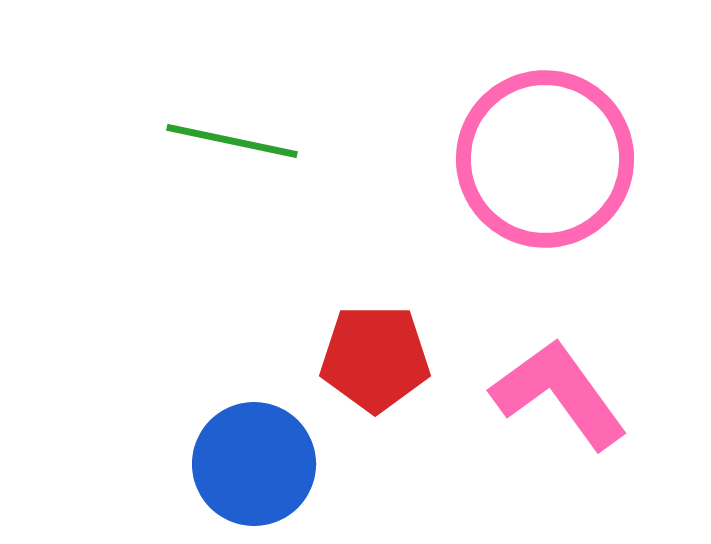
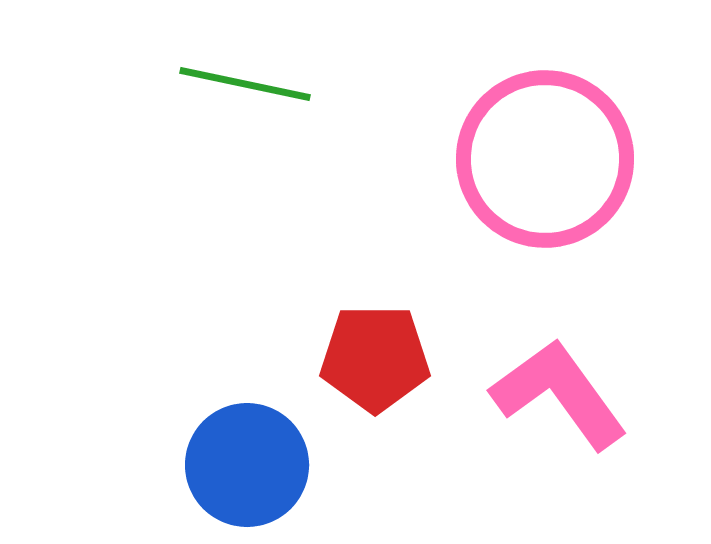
green line: moved 13 px right, 57 px up
blue circle: moved 7 px left, 1 px down
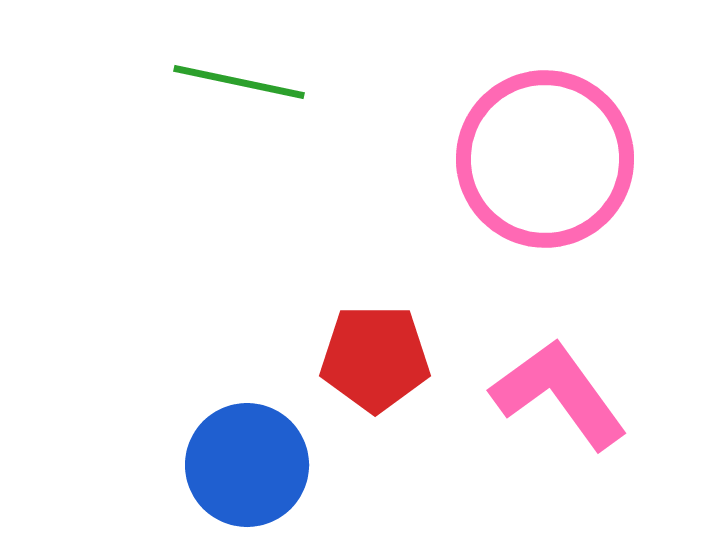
green line: moved 6 px left, 2 px up
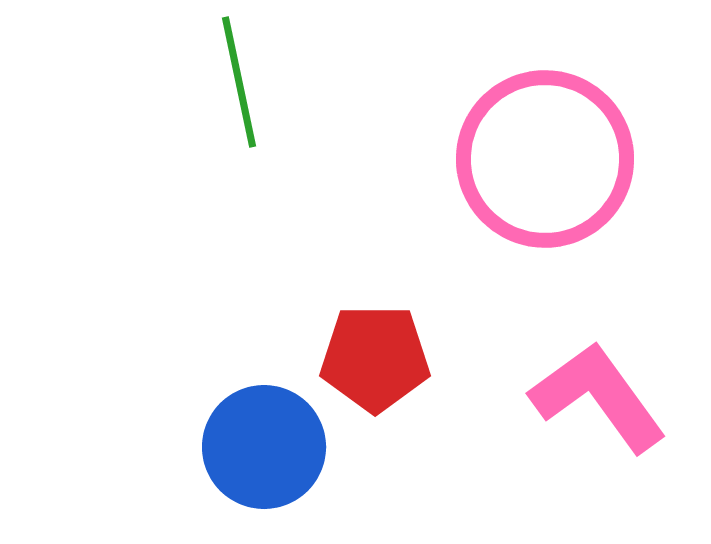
green line: rotated 66 degrees clockwise
pink L-shape: moved 39 px right, 3 px down
blue circle: moved 17 px right, 18 px up
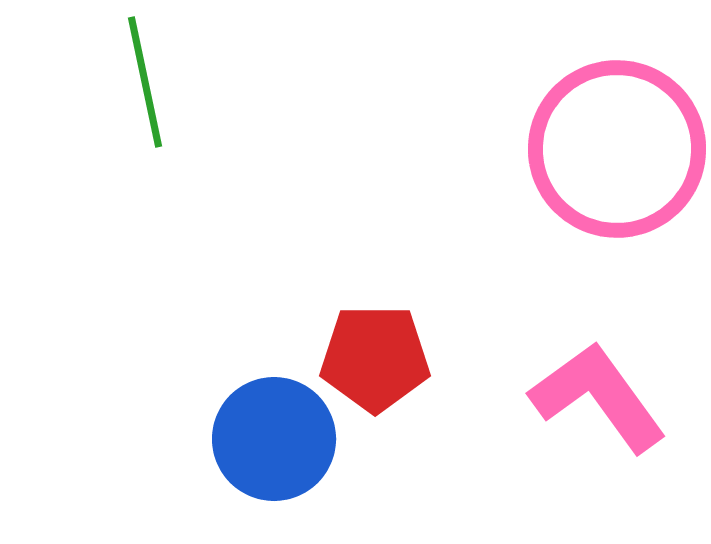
green line: moved 94 px left
pink circle: moved 72 px right, 10 px up
blue circle: moved 10 px right, 8 px up
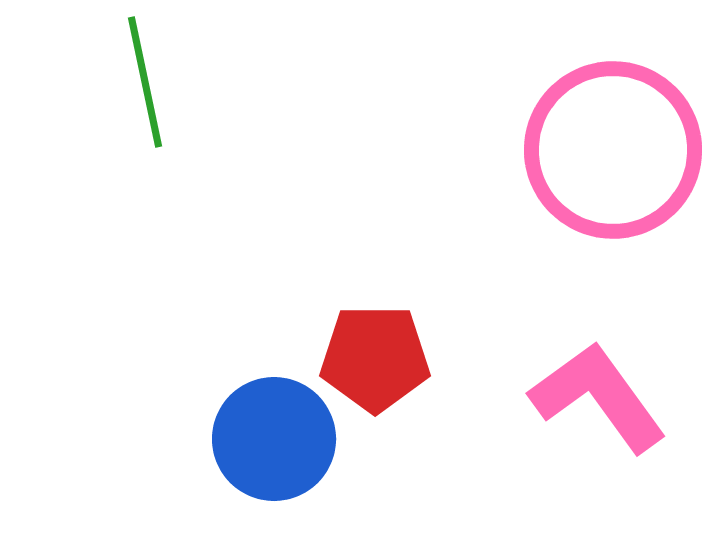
pink circle: moved 4 px left, 1 px down
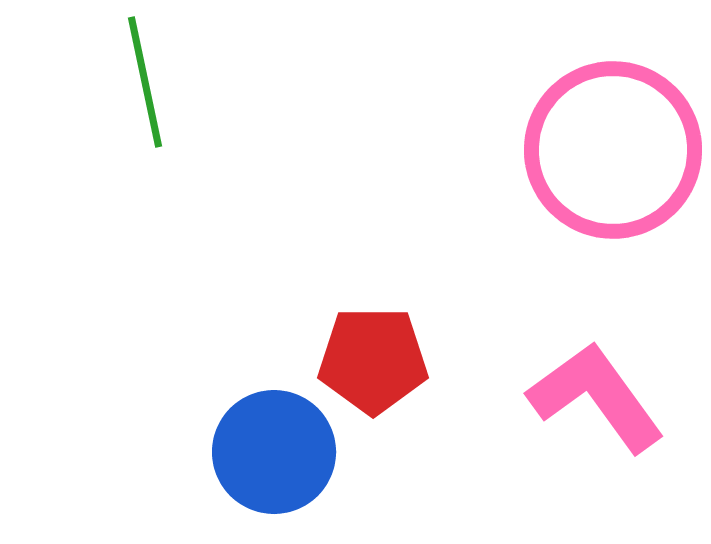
red pentagon: moved 2 px left, 2 px down
pink L-shape: moved 2 px left
blue circle: moved 13 px down
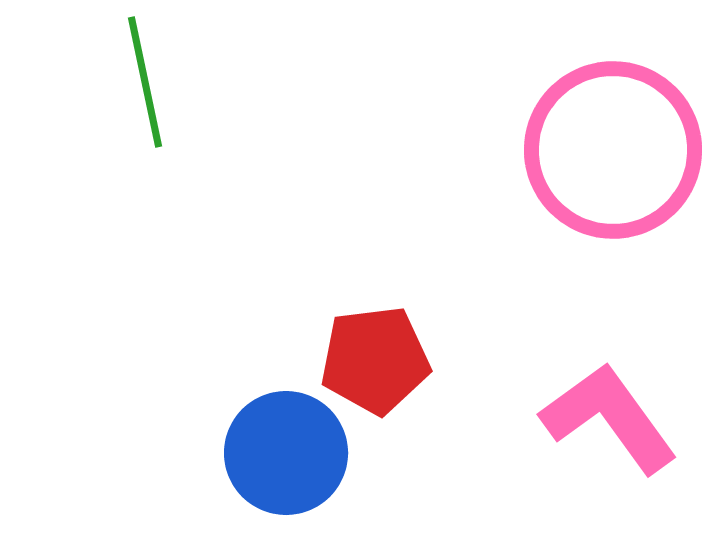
red pentagon: moved 2 px right; rotated 7 degrees counterclockwise
pink L-shape: moved 13 px right, 21 px down
blue circle: moved 12 px right, 1 px down
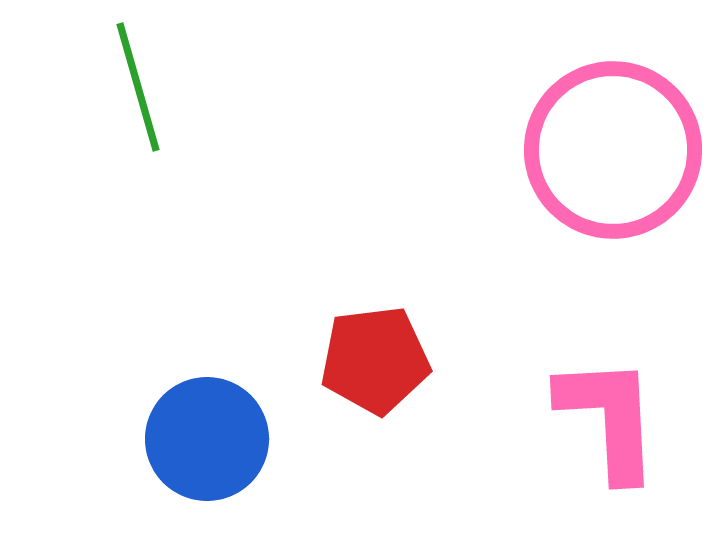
green line: moved 7 px left, 5 px down; rotated 4 degrees counterclockwise
pink L-shape: rotated 33 degrees clockwise
blue circle: moved 79 px left, 14 px up
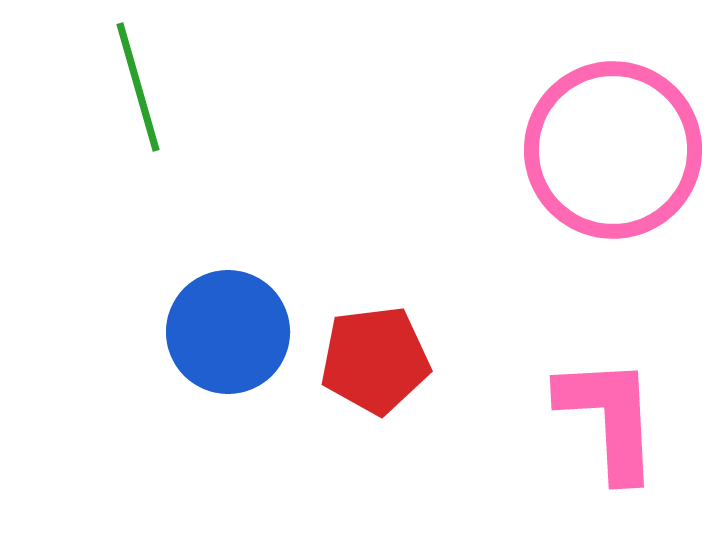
blue circle: moved 21 px right, 107 px up
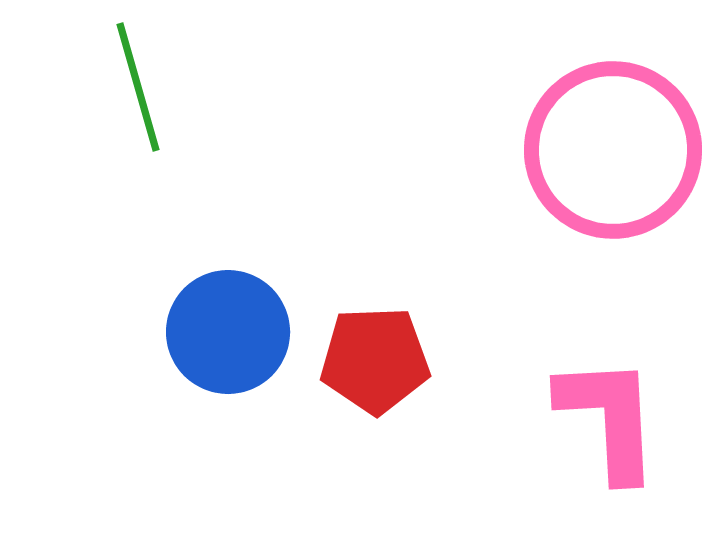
red pentagon: rotated 5 degrees clockwise
